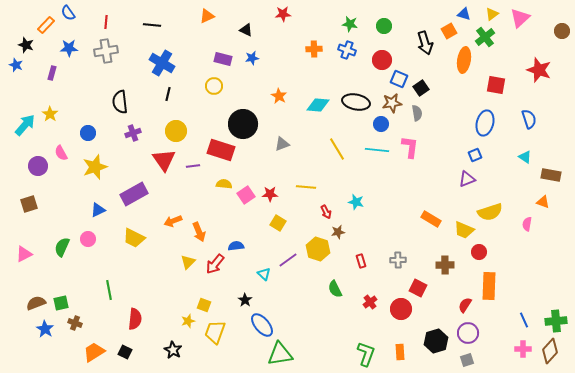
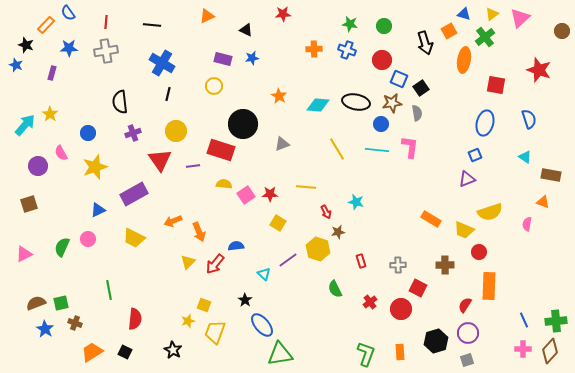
red triangle at (164, 160): moved 4 px left
gray cross at (398, 260): moved 5 px down
orange trapezoid at (94, 352): moved 2 px left
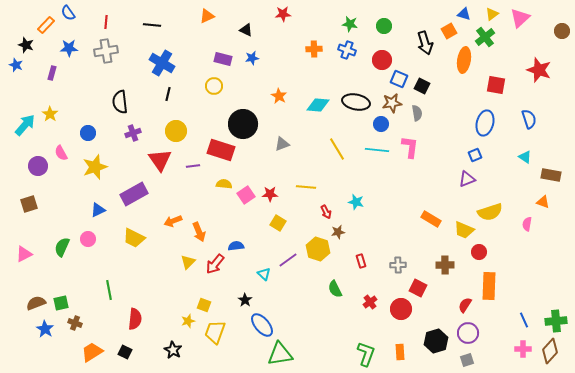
black square at (421, 88): moved 1 px right, 2 px up; rotated 28 degrees counterclockwise
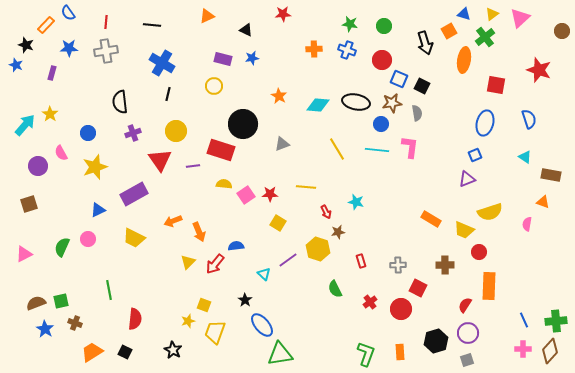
green square at (61, 303): moved 2 px up
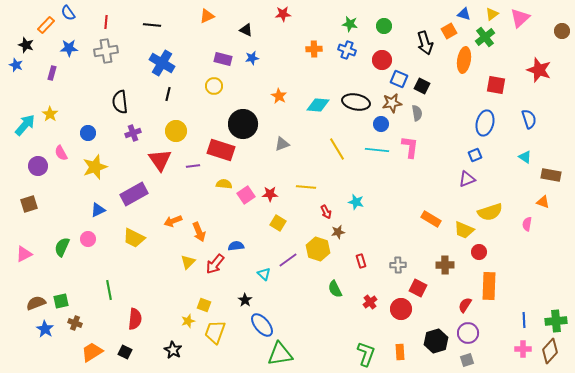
blue line at (524, 320): rotated 21 degrees clockwise
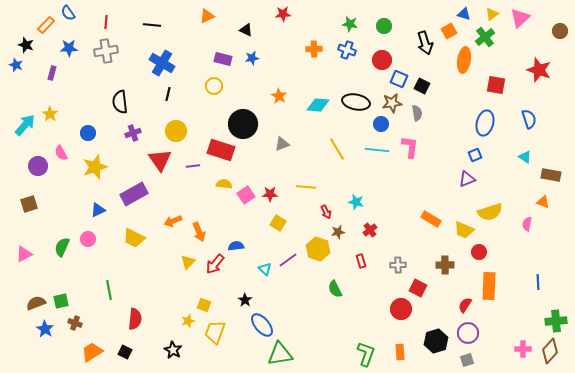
brown circle at (562, 31): moved 2 px left
cyan triangle at (264, 274): moved 1 px right, 5 px up
red cross at (370, 302): moved 72 px up
blue line at (524, 320): moved 14 px right, 38 px up
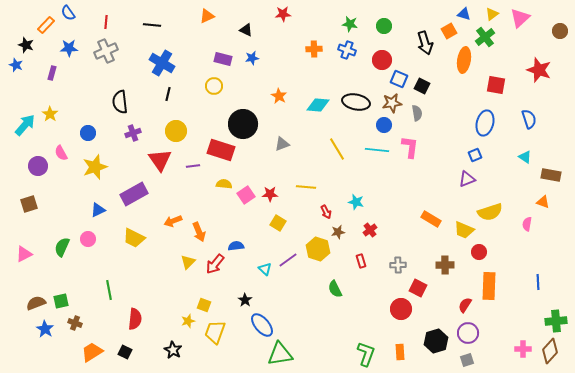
gray cross at (106, 51): rotated 15 degrees counterclockwise
blue circle at (381, 124): moved 3 px right, 1 px down
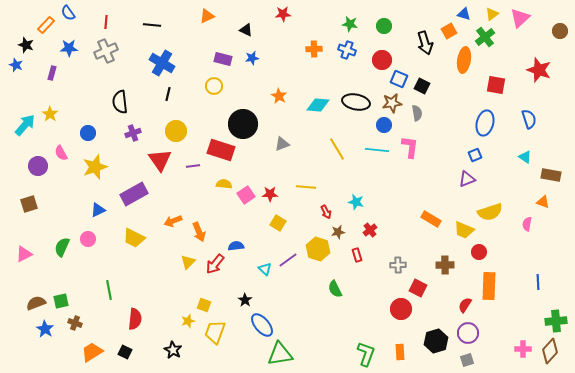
red rectangle at (361, 261): moved 4 px left, 6 px up
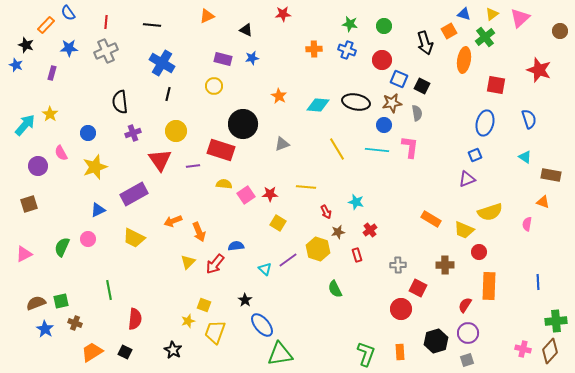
pink cross at (523, 349): rotated 14 degrees clockwise
